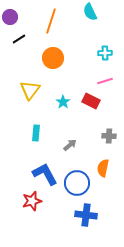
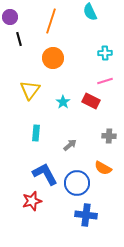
black line: rotated 72 degrees counterclockwise
orange semicircle: rotated 72 degrees counterclockwise
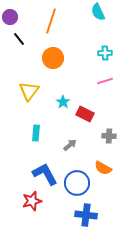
cyan semicircle: moved 8 px right
black line: rotated 24 degrees counterclockwise
yellow triangle: moved 1 px left, 1 px down
red rectangle: moved 6 px left, 13 px down
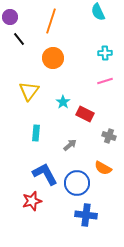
gray cross: rotated 16 degrees clockwise
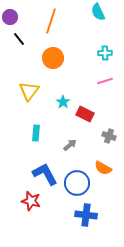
red star: moved 1 px left; rotated 30 degrees clockwise
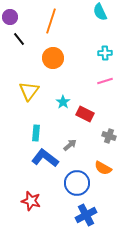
cyan semicircle: moved 2 px right
blue L-shape: moved 16 px up; rotated 24 degrees counterclockwise
blue cross: rotated 35 degrees counterclockwise
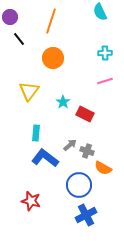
gray cross: moved 22 px left, 15 px down
blue circle: moved 2 px right, 2 px down
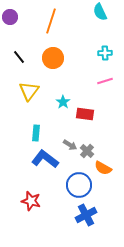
black line: moved 18 px down
red rectangle: rotated 18 degrees counterclockwise
gray arrow: rotated 72 degrees clockwise
gray cross: rotated 24 degrees clockwise
blue L-shape: moved 1 px down
